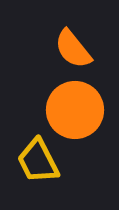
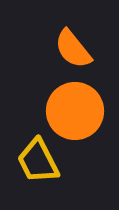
orange circle: moved 1 px down
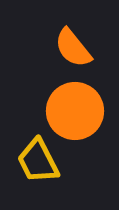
orange semicircle: moved 1 px up
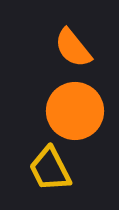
yellow trapezoid: moved 12 px right, 8 px down
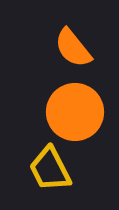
orange circle: moved 1 px down
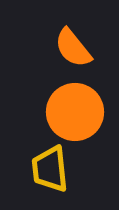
yellow trapezoid: rotated 21 degrees clockwise
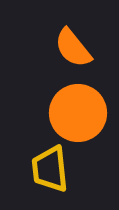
orange circle: moved 3 px right, 1 px down
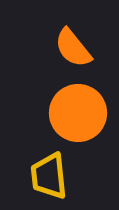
yellow trapezoid: moved 1 px left, 7 px down
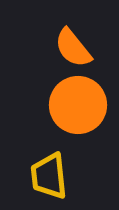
orange circle: moved 8 px up
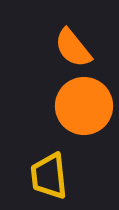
orange circle: moved 6 px right, 1 px down
